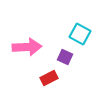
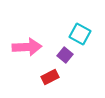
purple square: moved 2 px up; rotated 14 degrees clockwise
red rectangle: moved 1 px right, 1 px up
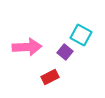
cyan square: moved 1 px right, 1 px down
purple square: moved 3 px up
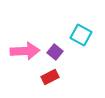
pink arrow: moved 2 px left, 4 px down
purple square: moved 10 px left
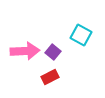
purple square: moved 2 px left
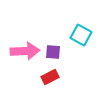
purple square: rotated 35 degrees counterclockwise
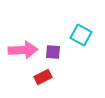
pink arrow: moved 2 px left, 1 px up
red rectangle: moved 7 px left
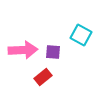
red rectangle: rotated 12 degrees counterclockwise
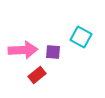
cyan square: moved 2 px down
red rectangle: moved 6 px left, 2 px up
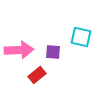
cyan square: rotated 15 degrees counterclockwise
pink arrow: moved 4 px left
